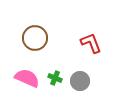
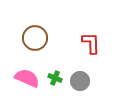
red L-shape: rotated 20 degrees clockwise
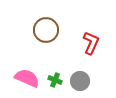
brown circle: moved 11 px right, 8 px up
red L-shape: rotated 25 degrees clockwise
green cross: moved 2 px down
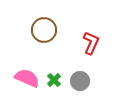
brown circle: moved 2 px left
green cross: moved 1 px left; rotated 24 degrees clockwise
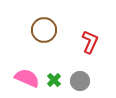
red L-shape: moved 1 px left, 1 px up
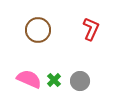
brown circle: moved 6 px left
red L-shape: moved 1 px right, 13 px up
pink semicircle: moved 2 px right, 1 px down
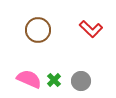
red L-shape: rotated 110 degrees clockwise
gray circle: moved 1 px right
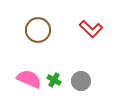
green cross: rotated 16 degrees counterclockwise
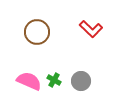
brown circle: moved 1 px left, 2 px down
pink semicircle: moved 2 px down
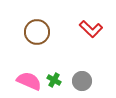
gray circle: moved 1 px right
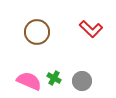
green cross: moved 2 px up
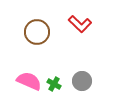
red L-shape: moved 11 px left, 5 px up
green cross: moved 6 px down
